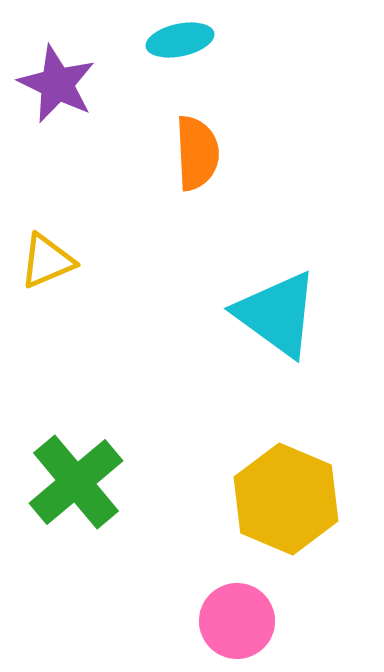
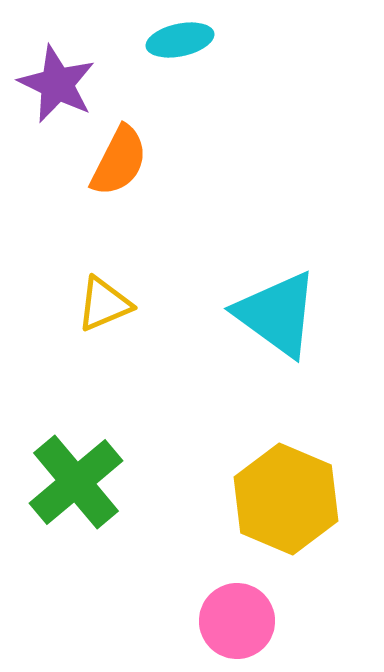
orange semicircle: moved 78 px left, 8 px down; rotated 30 degrees clockwise
yellow triangle: moved 57 px right, 43 px down
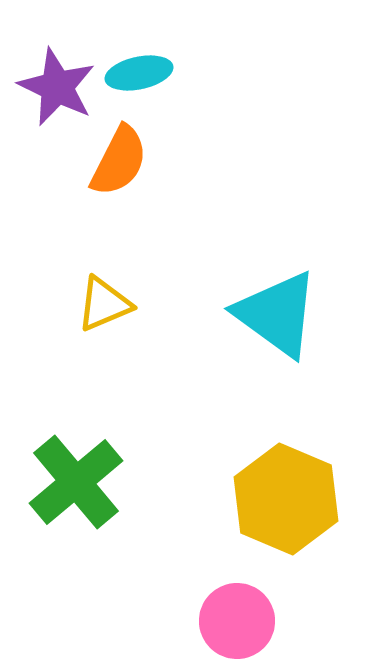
cyan ellipse: moved 41 px left, 33 px down
purple star: moved 3 px down
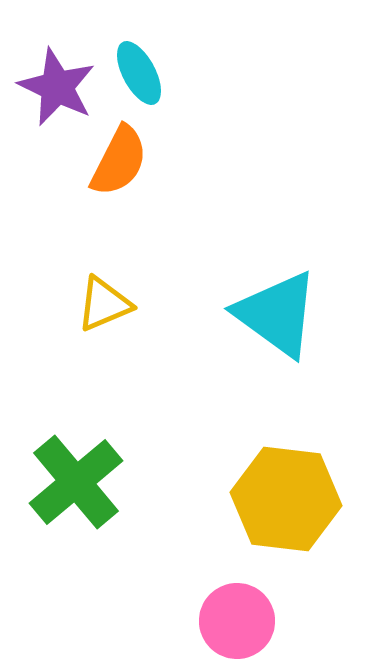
cyan ellipse: rotated 74 degrees clockwise
yellow hexagon: rotated 16 degrees counterclockwise
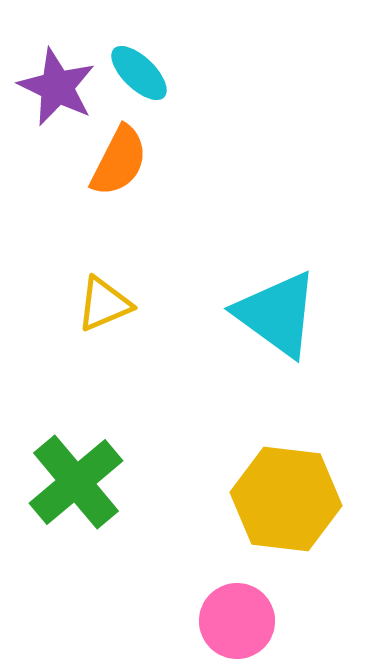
cyan ellipse: rotated 18 degrees counterclockwise
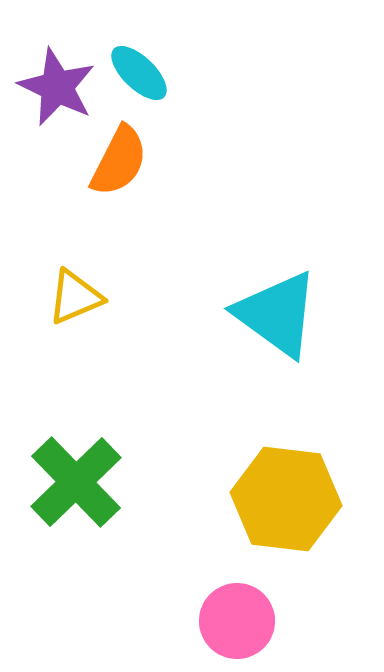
yellow triangle: moved 29 px left, 7 px up
green cross: rotated 4 degrees counterclockwise
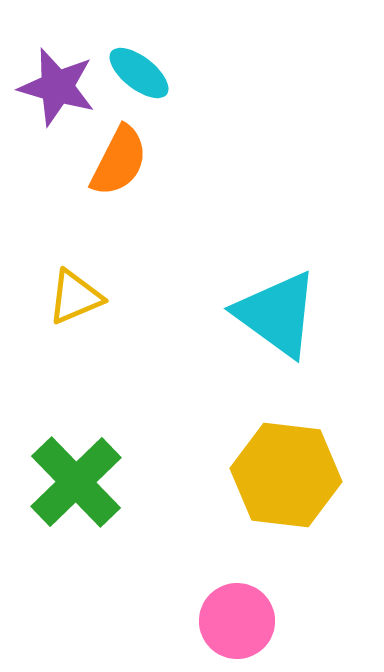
cyan ellipse: rotated 6 degrees counterclockwise
purple star: rotated 10 degrees counterclockwise
yellow hexagon: moved 24 px up
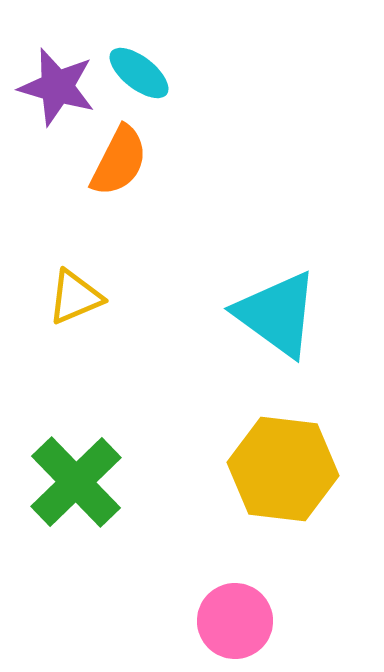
yellow hexagon: moved 3 px left, 6 px up
pink circle: moved 2 px left
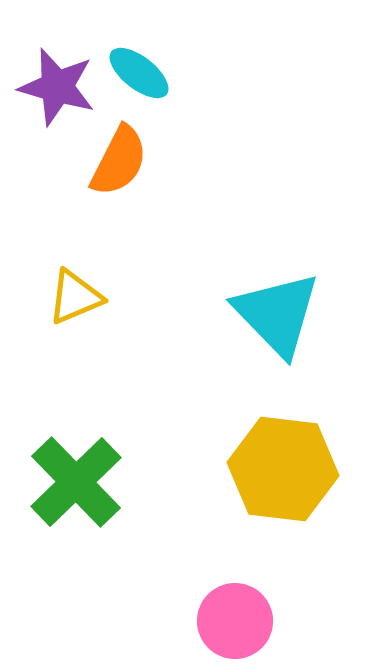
cyan triangle: rotated 10 degrees clockwise
